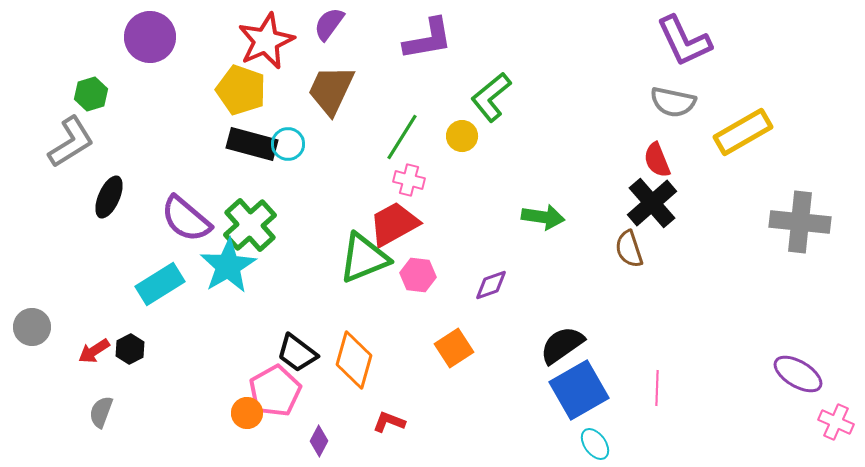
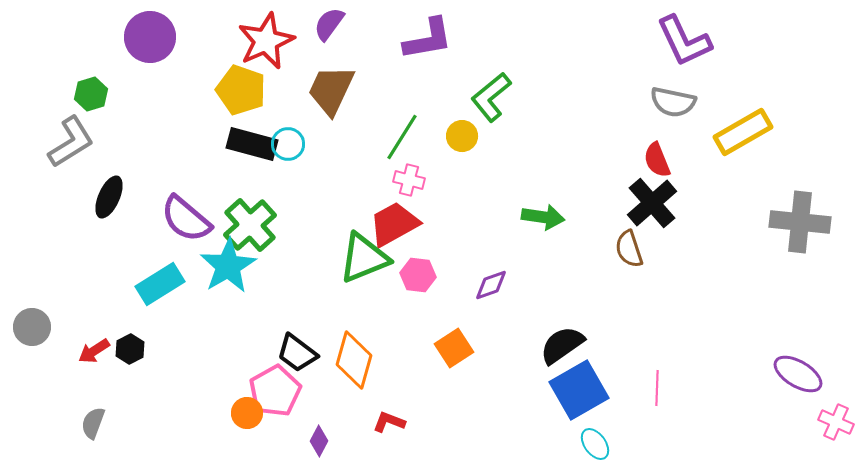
gray semicircle at (101, 412): moved 8 px left, 11 px down
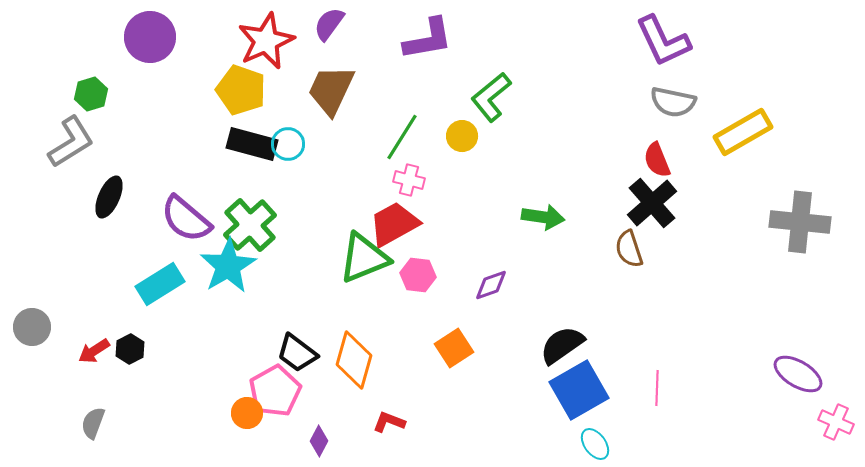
purple L-shape at (684, 41): moved 21 px left
